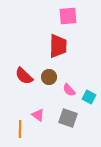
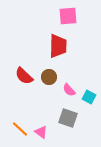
pink triangle: moved 3 px right, 17 px down
orange line: rotated 48 degrees counterclockwise
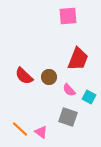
red trapezoid: moved 20 px right, 13 px down; rotated 20 degrees clockwise
gray square: moved 1 px up
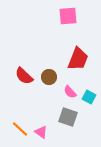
pink semicircle: moved 1 px right, 2 px down
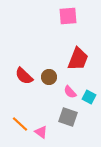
orange line: moved 5 px up
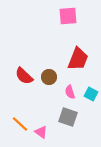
pink semicircle: rotated 24 degrees clockwise
cyan square: moved 2 px right, 3 px up
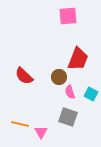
brown circle: moved 10 px right
orange line: rotated 30 degrees counterclockwise
pink triangle: rotated 24 degrees clockwise
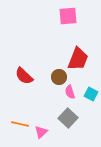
gray square: moved 1 px down; rotated 24 degrees clockwise
pink triangle: rotated 16 degrees clockwise
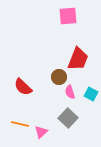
red semicircle: moved 1 px left, 11 px down
